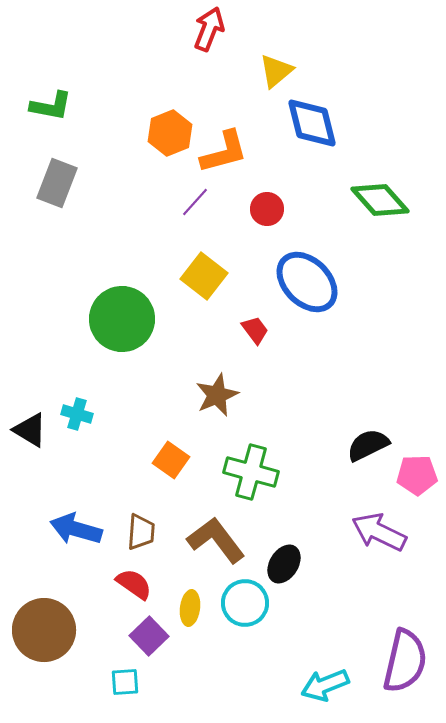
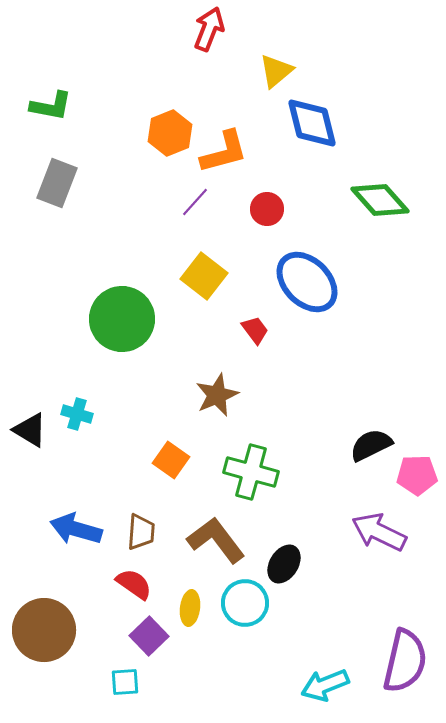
black semicircle: moved 3 px right
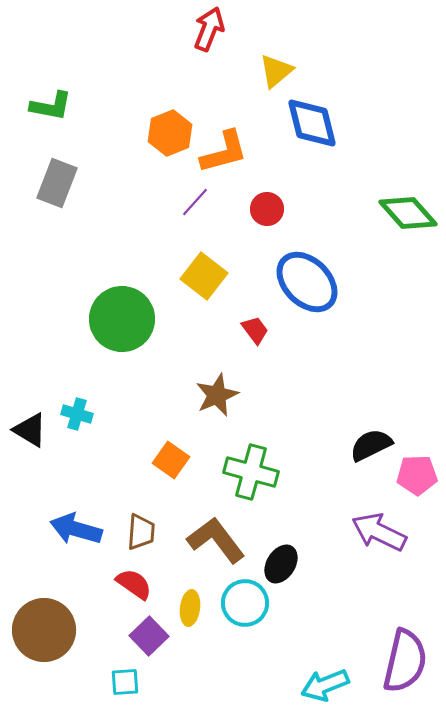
green diamond: moved 28 px right, 13 px down
black ellipse: moved 3 px left
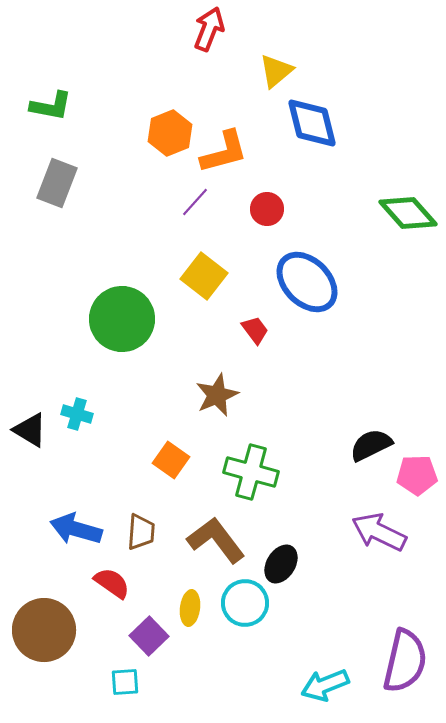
red semicircle: moved 22 px left, 1 px up
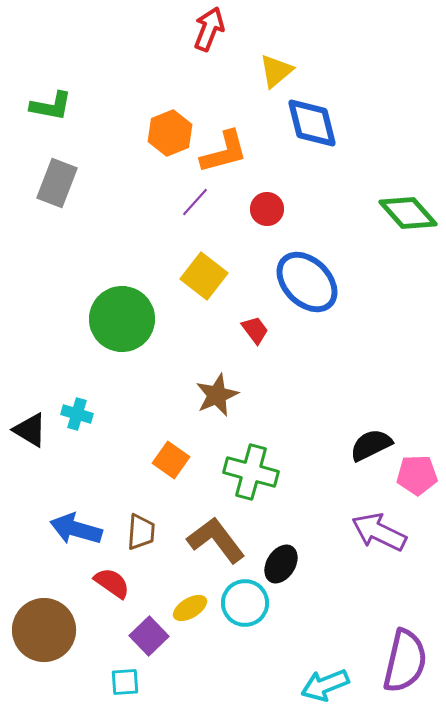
yellow ellipse: rotated 52 degrees clockwise
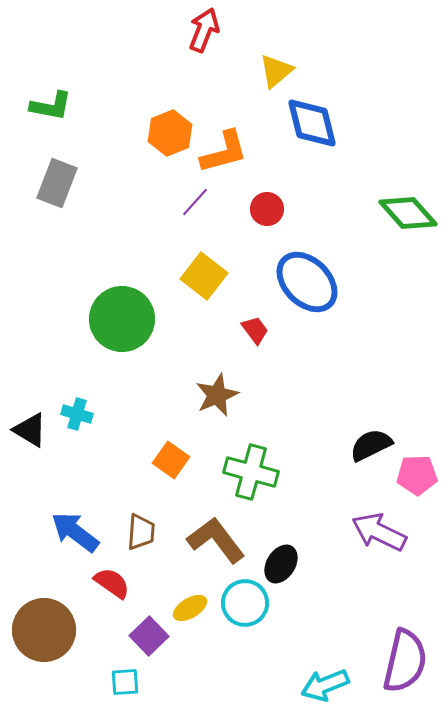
red arrow: moved 5 px left, 1 px down
blue arrow: moved 1 px left, 3 px down; rotated 21 degrees clockwise
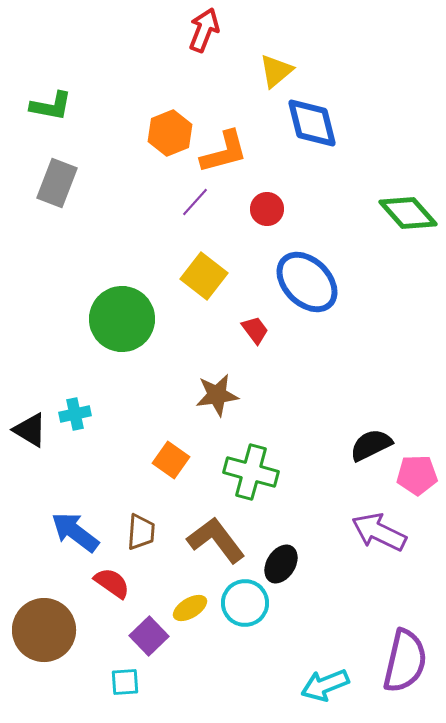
brown star: rotated 15 degrees clockwise
cyan cross: moved 2 px left; rotated 28 degrees counterclockwise
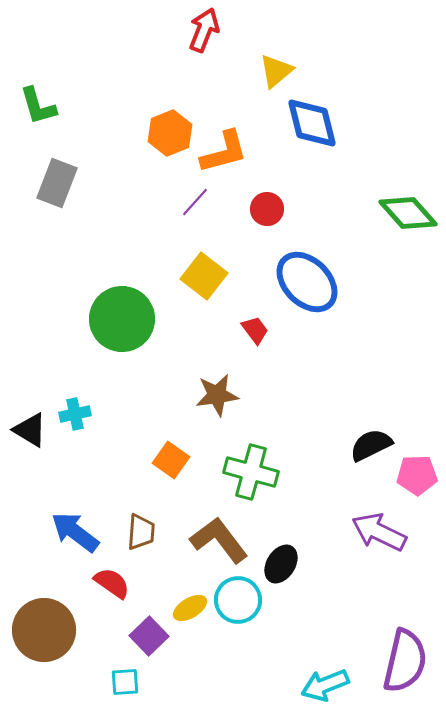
green L-shape: moved 13 px left; rotated 63 degrees clockwise
brown L-shape: moved 3 px right
cyan circle: moved 7 px left, 3 px up
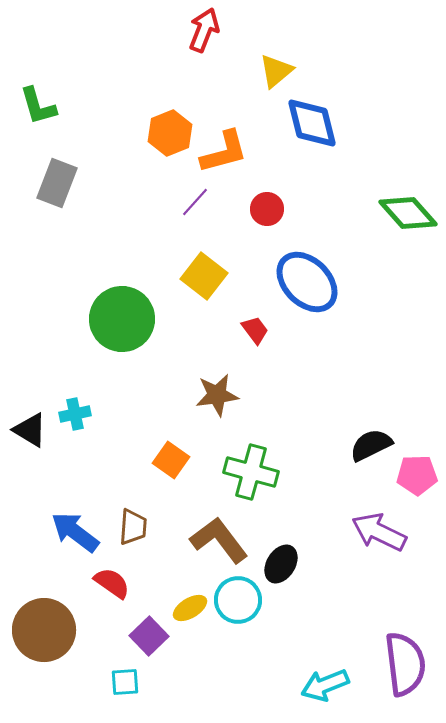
brown trapezoid: moved 8 px left, 5 px up
purple semicircle: moved 3 px down; rotated 20 degrees counterclockwise
